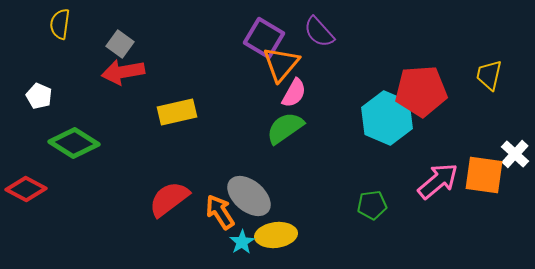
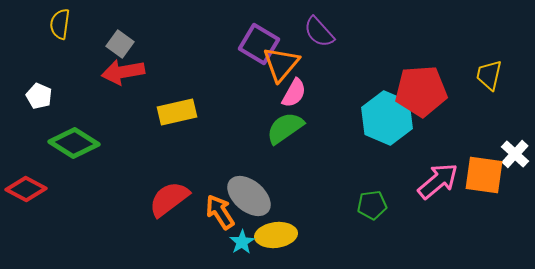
purple square: moved 5 px left, 6 px down
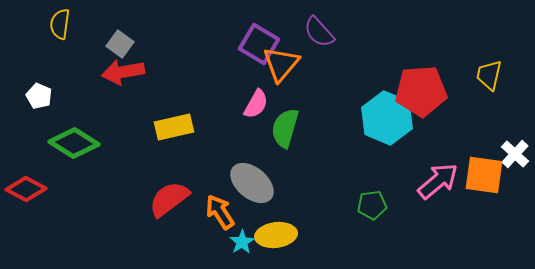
pink semicircle: moved 38 px left, 11 px down
yellow rectangle: moved 3 px left, 15 px down
green semicircle: rotated 39 degrees counterclockwise
gray ellipse: moved 3 px right, 13 px up
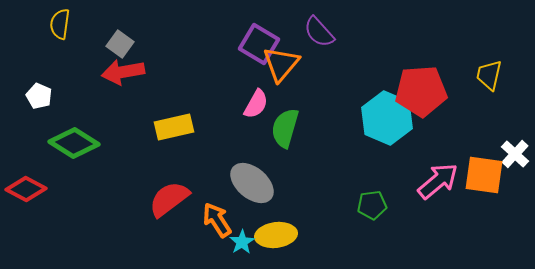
orange arrow: moved 3 px left, 8 px down
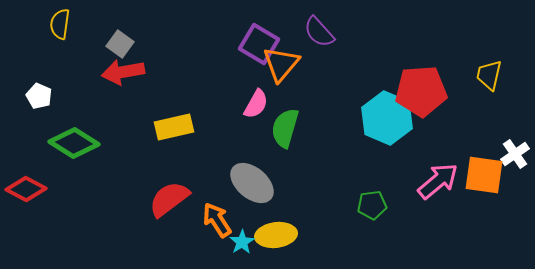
white cross: rotated 12 degrees clockwise
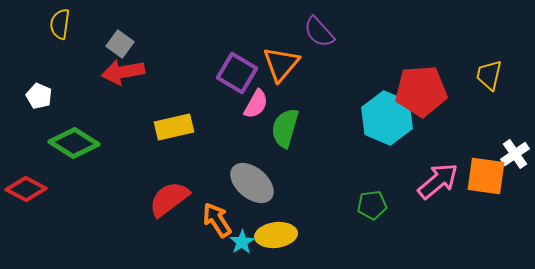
purple square: moved 22 px left, 29 px down
orange square: moved 2 px right, 1 px down
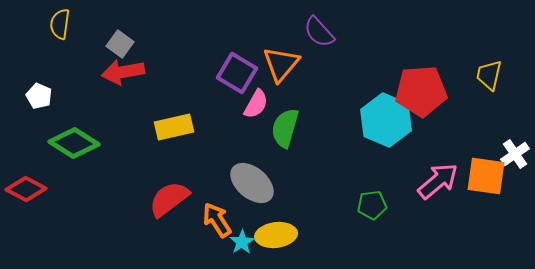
cyan hexagon: moved 1 px left, 2 px down
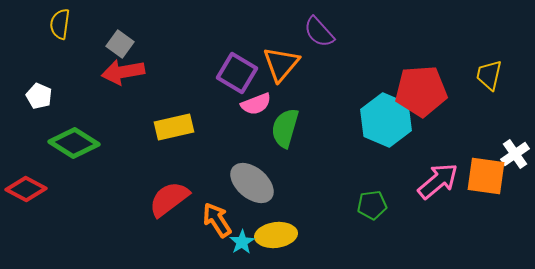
pink semicircle: rotated 40 degrees clockwise
